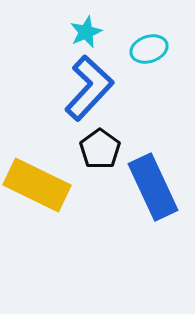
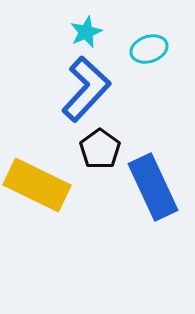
blue L-shape: moved 3 px left, 1 px down
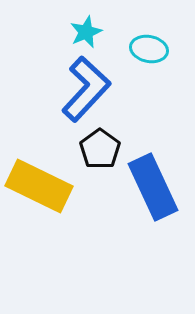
cyan ellipse: rotated 30 degrees clockwise
yellow rectangle: moved 2 px right, 1 px down
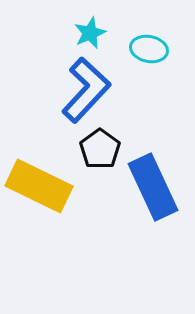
cyan star: moved 4 px right, 1 px down
blue L-shape: moved 1 px down
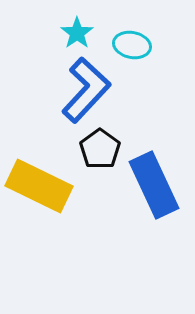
cyan star: moved 13 px left; rotated 12 degrees counterclockwise
cyan ellipse: moved 17 px left, 4 px up
blue rectangle: moved 1 px right, 2 px up
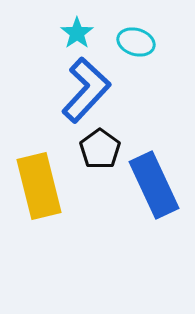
cyan ellipse: moved 4 px right, 3 px up; rotated 6 degrees clockwise
yellow rectangle: rotated 50 degrees clockwise
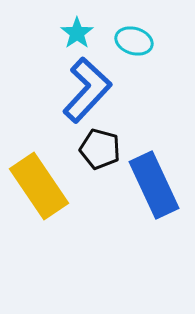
cyan ellipse: moved 2 px left, 1 px up
blue L-shape: moved 1 px right
black pentagon: rotated 21 degrees counterclockwise
yellow rectangle: rotated 20 degrees counterclockwise
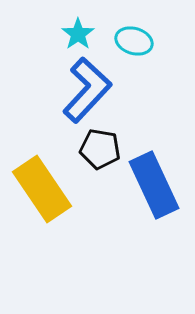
cyan star: moved 1 px right, 1 px down
black pentagon: rotated 6 degrees counterclockwise
yellow rectangle: moved 3 px right, 3 px down
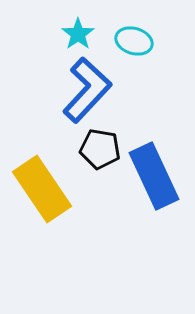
blue rectangle: moved 9 px up
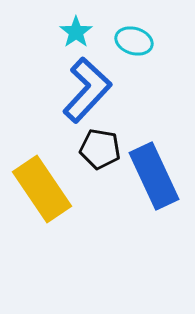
cyan star: moved 2 px left, 2 px up
